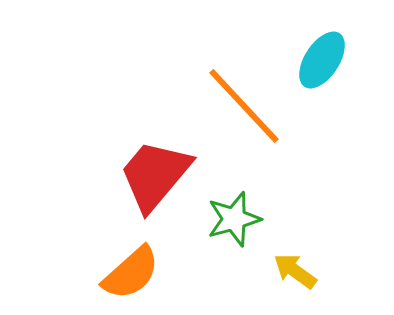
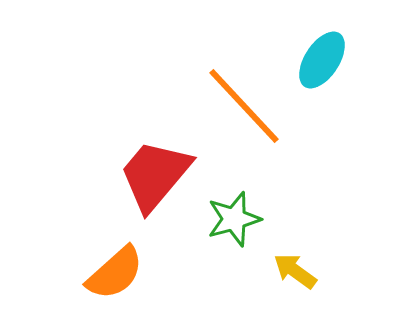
orange semicircle: moved 16 px left
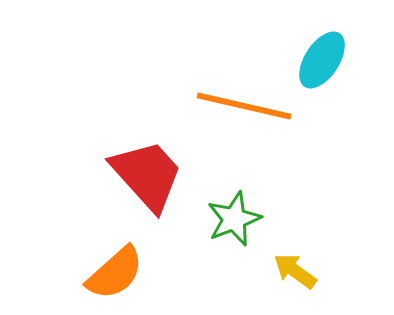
orange line: rotated 34 degrees counterclockwise
red trapezoid: moved 8 px left; rotated 98 degrees clockwise
green star: rotated 6 degrees counterclockwise
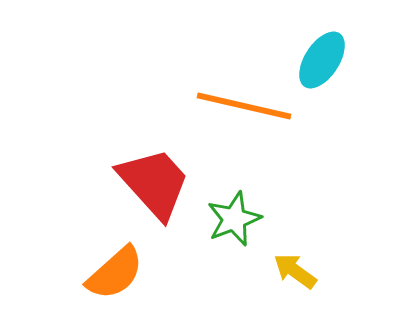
red trapezoid: moved 7 px right, 8 px down
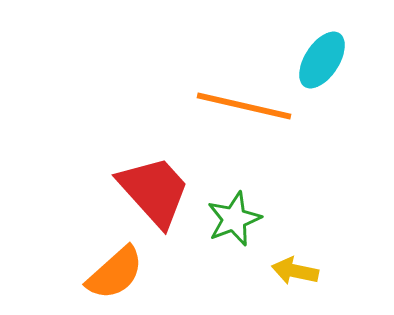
red trapezoid: moved 8 px down
yellow arrow: rotated 24 degrees counterclockwise
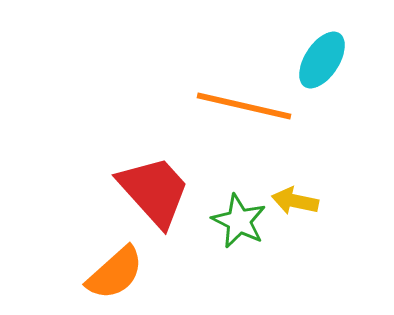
green star: moved 5 px right, 2 px down; rotated 24 degrees counterclockwise
yellow arrow: moved 70 px up
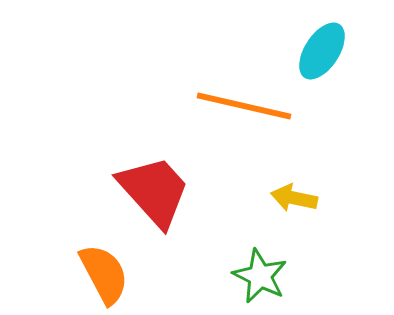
cyan ellipse: moved 9 px up
yellow arrow: moved 1 px left, 3 px up
green star: moved 21 px right, 55 px down
orange semicircle: moved 11 px left, 1 px down; rotated 76 degrees counterclockwise
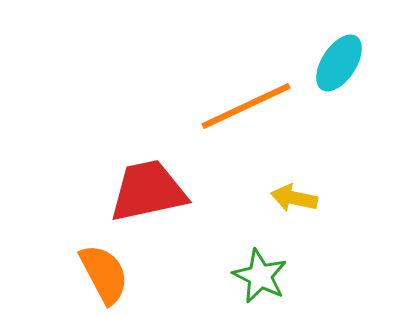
cyan ellipse: moved 17 px right, 12 px down
orange line: moved 2 px right; rotated 38 degrees counterclockwise
red trapezoid: moved 6 px left; rotated 60 degrees counterclockwise
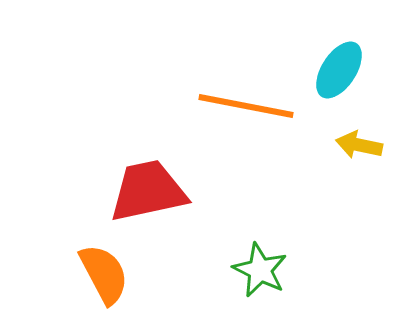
cyan ellipse: moved 7 px down
orange line: rotated 36 degrees clockwise
yellow arrow: moved 65 px right, 53 px up
green star: moved 6 px up
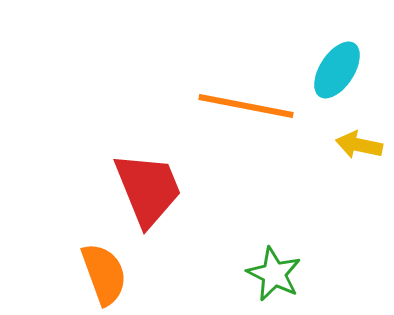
cyan ellipse: moved 2 px left
red trapezoid: moved 2 px up; rotated 80 degrees clockwise
green star: moved 14 px right, 4 px down
orange semicircle: rotated 8 degrees clockwise
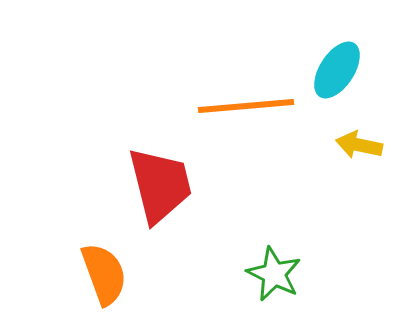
orange line: rotated 16 degrees counterclockwise
red trapezoid: moved 12 px right, 4 px up; rotated 8 degrees clockwise
